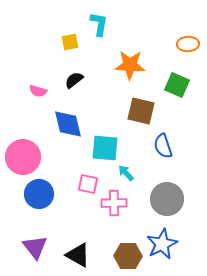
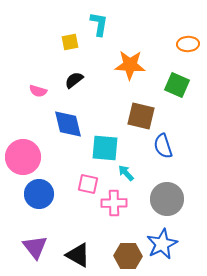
brown square: moved 5 px down
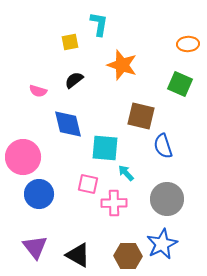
orange star: moved 8 px left; rotated 16 degrees clockwise
green square: moved 3 px right, 1 px up
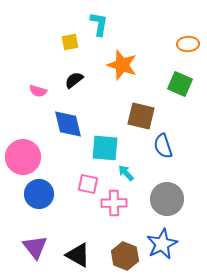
brown hexagon: moved 3 px left; rotated 20 degrees clockwise
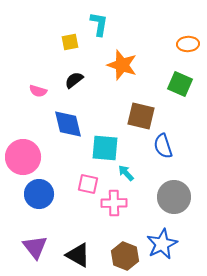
gray circle: moved 7 px right, 2 px up
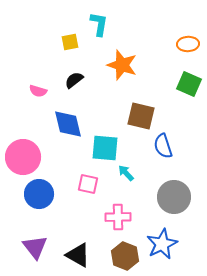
green square: moved 9 px right
pink cross: moved 4 px right, 14 px down
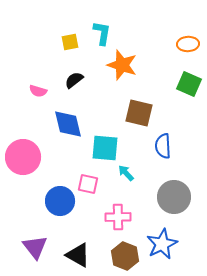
cyan L-shape: moved 3 px right, 9 px down
brown square: moved 2 px left, 3 px up
blue semicircle: rotated 15 degrees clockwise
blue circle: moved 21 px right, 7 px down
